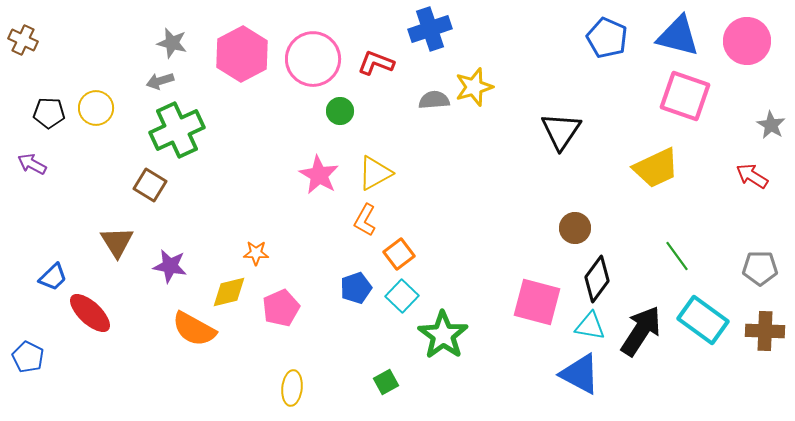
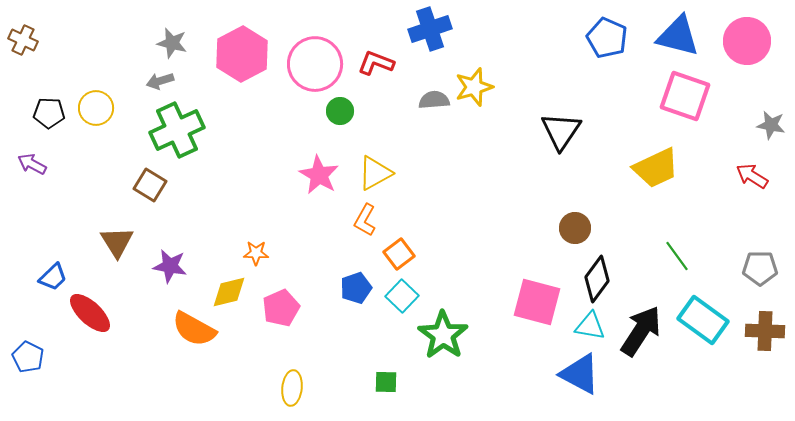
pink circle at (313, 59): moved 2 px right, 5 px down
gray star at (771, 125): rotated 20 degrees counterclockwise
green square at (386, 382): rotated 30 degrees clockwise
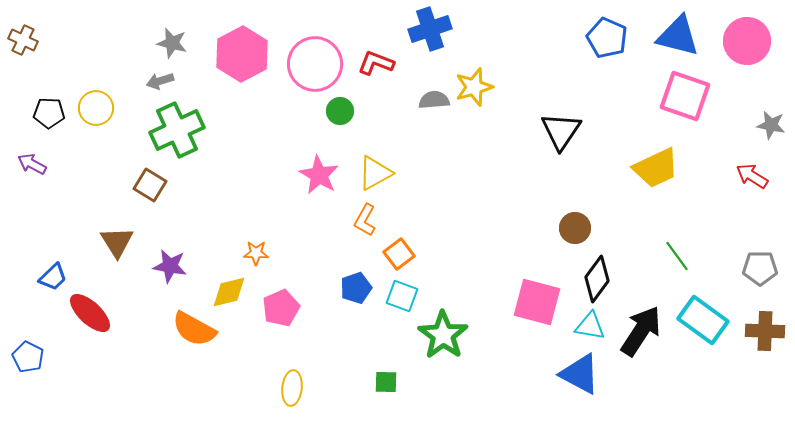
cyan square at (402, 296): rotated 24 degrees counterclockwise
